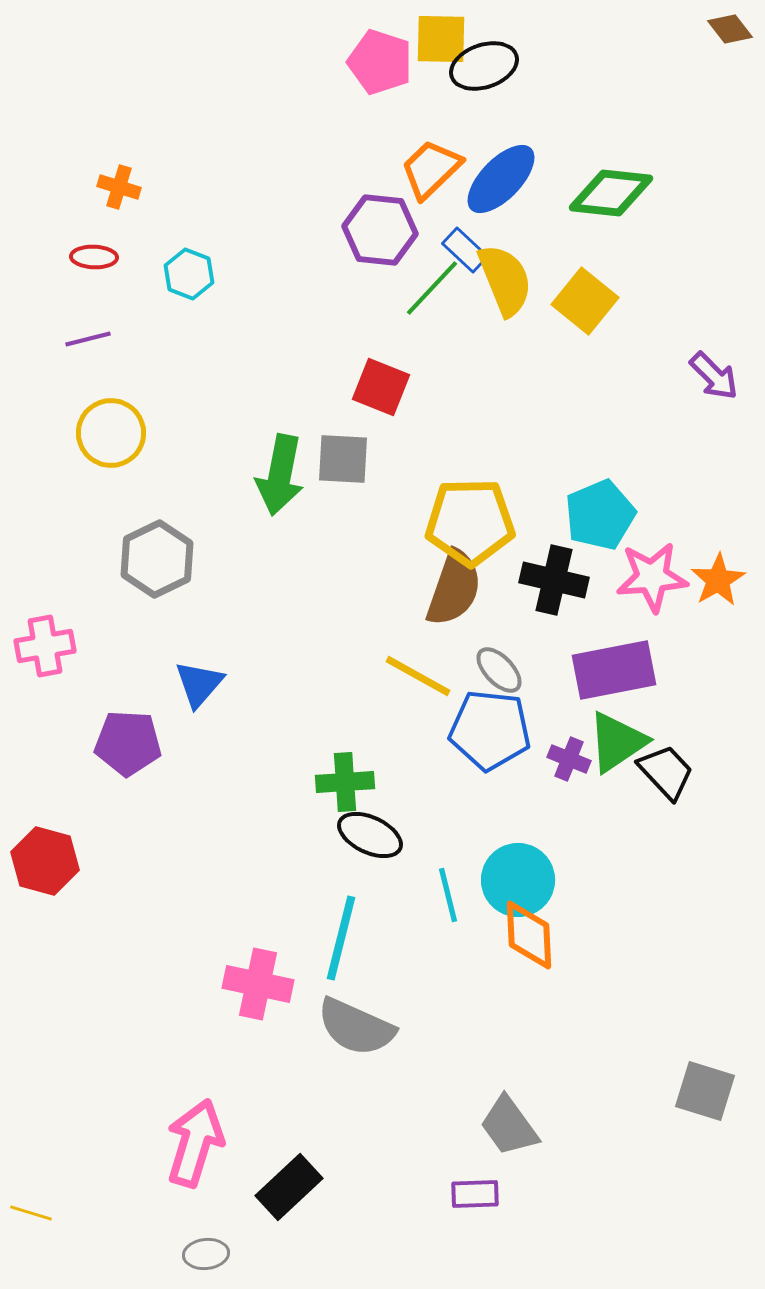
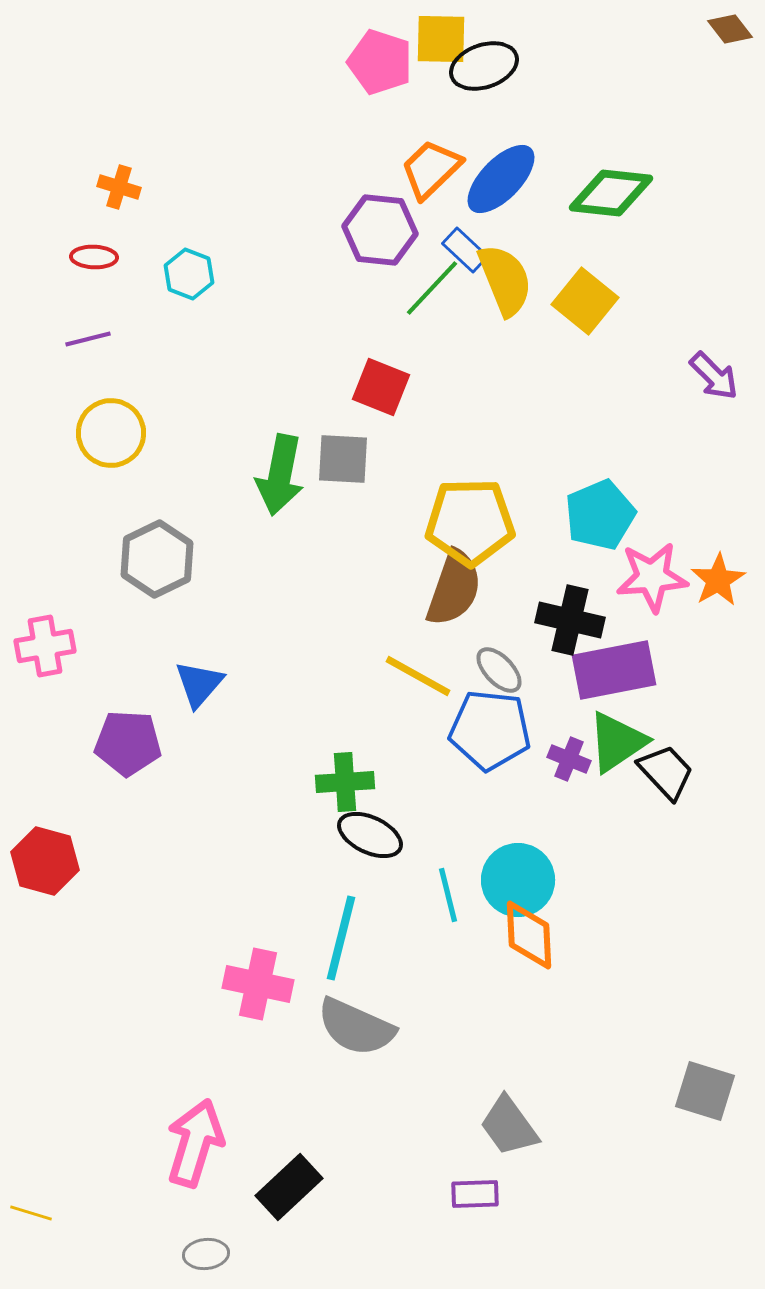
black cross at (554, 580): moved 16 px right, 40 px down
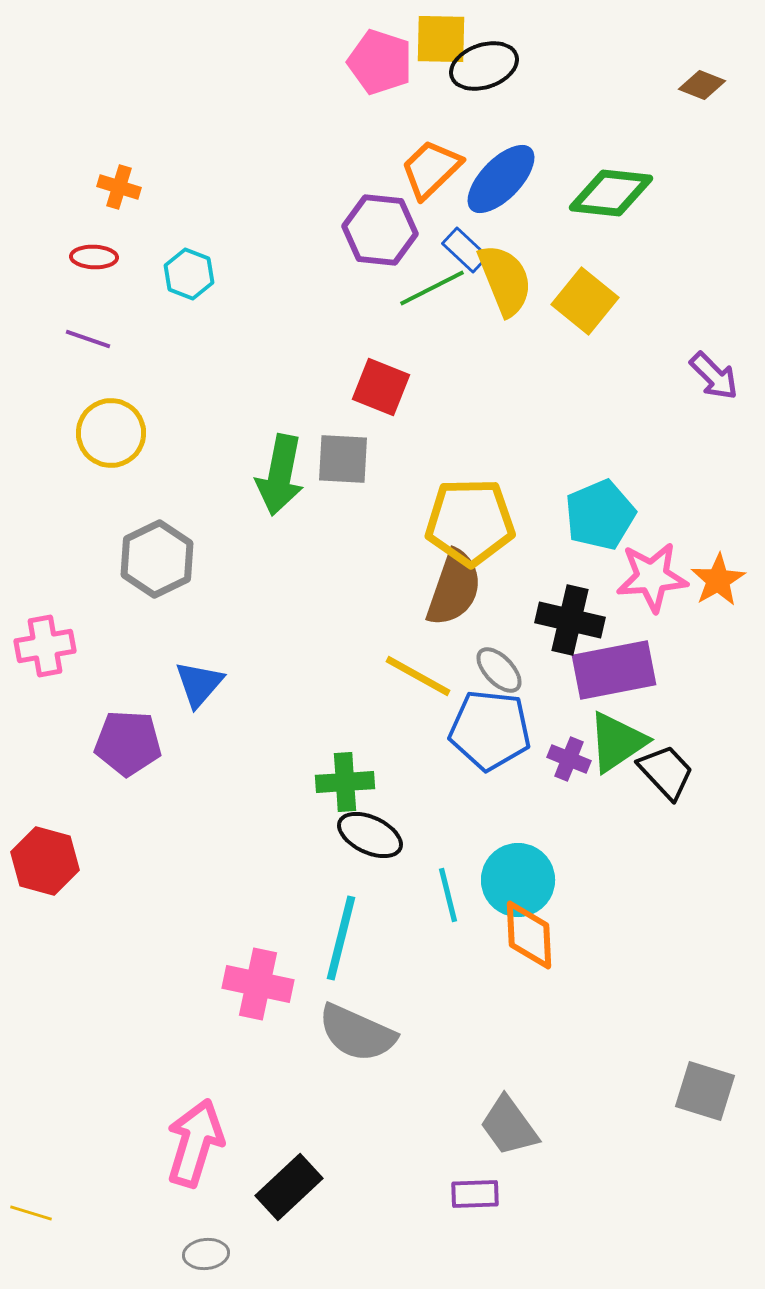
brown diamond at (730, 29): moved 28 px left, 56 px down; rotated 30 degrees counterclockwise
green line at (432, 288): rotated 20 degrees clockwise
purple line at (88, 339): rotated 33 degrees clockwise
gray semicircle at (356, 1027): moved 1 px right, 6 px down
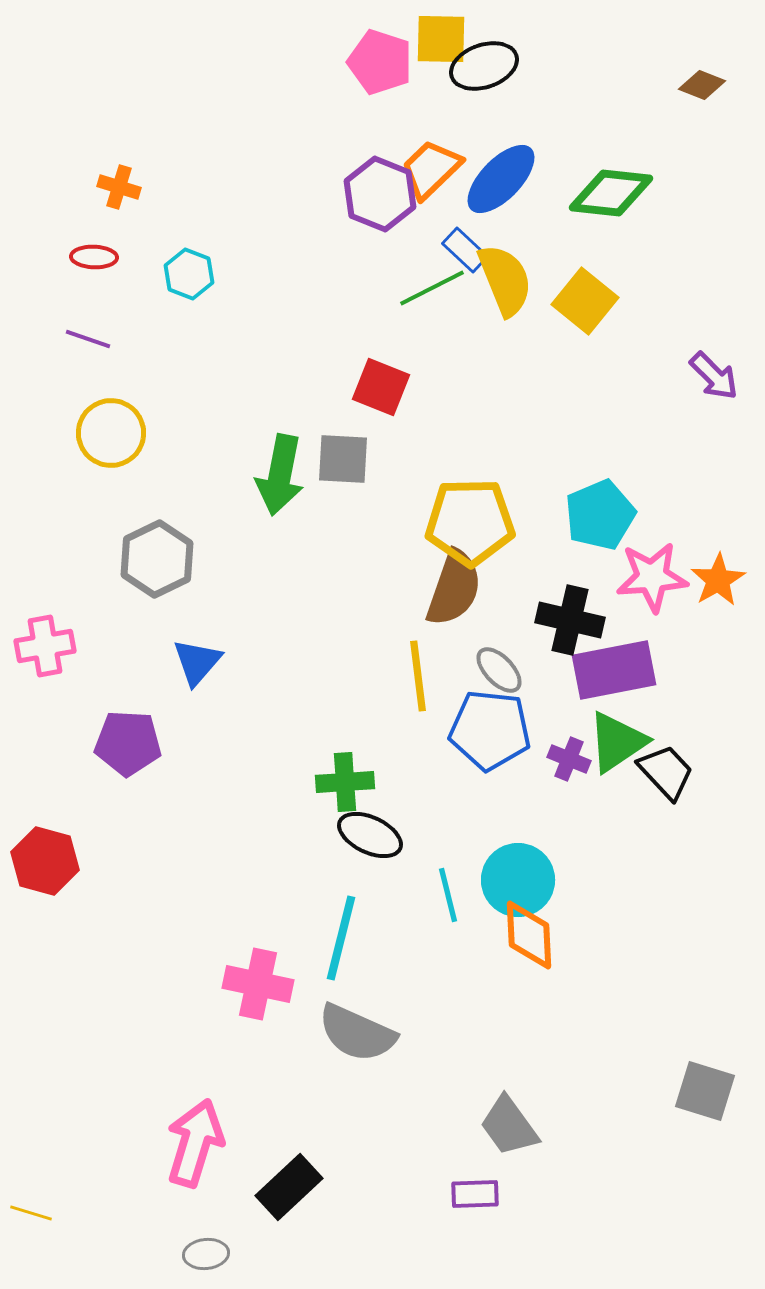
purple hexagon at (380, 230): moved 36 px up; rotated 16 degrees clockwise
yellow line at (418, 676): rotated 54 degrees clockwise
blue triangle at (199, 684): moved 2 px left, 22 px up
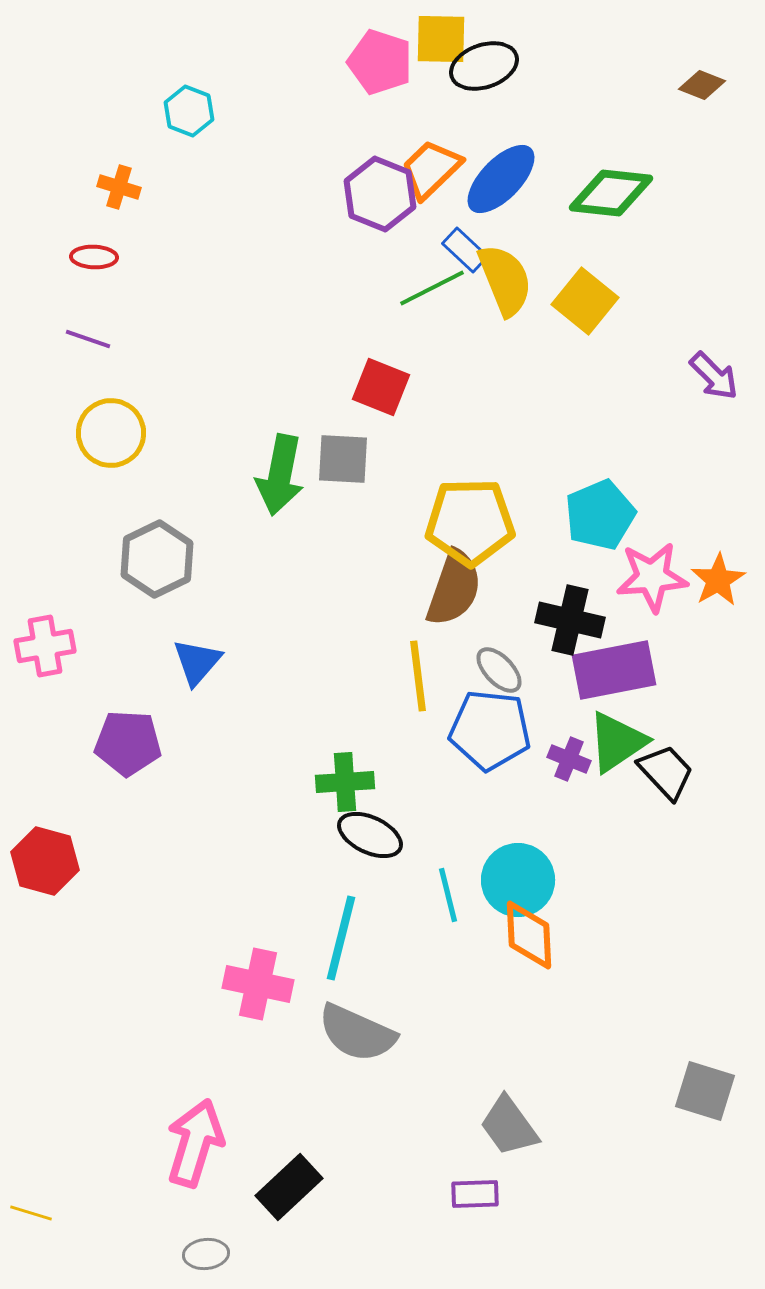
cyan hexagon at (189, 274): moved 163 px up
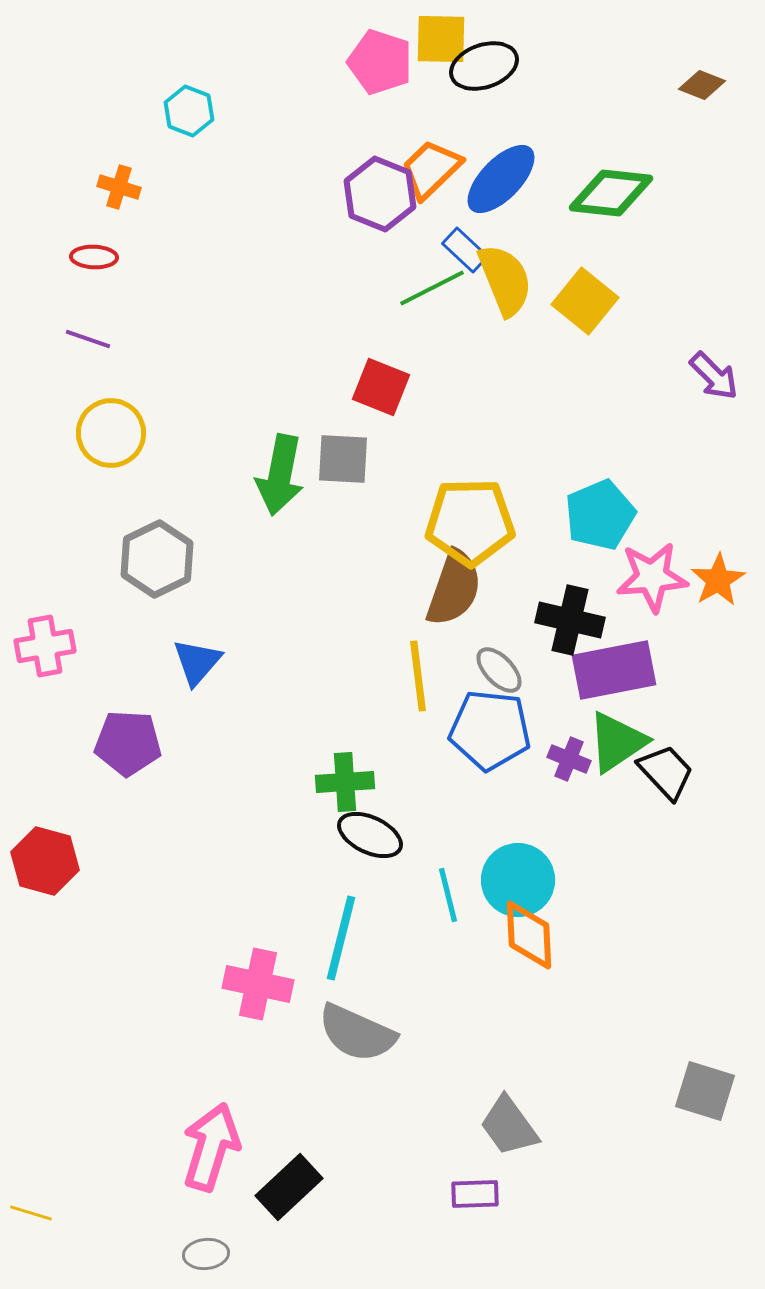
pink arrow at (195, 1143): moved 16 px right, 4 px down
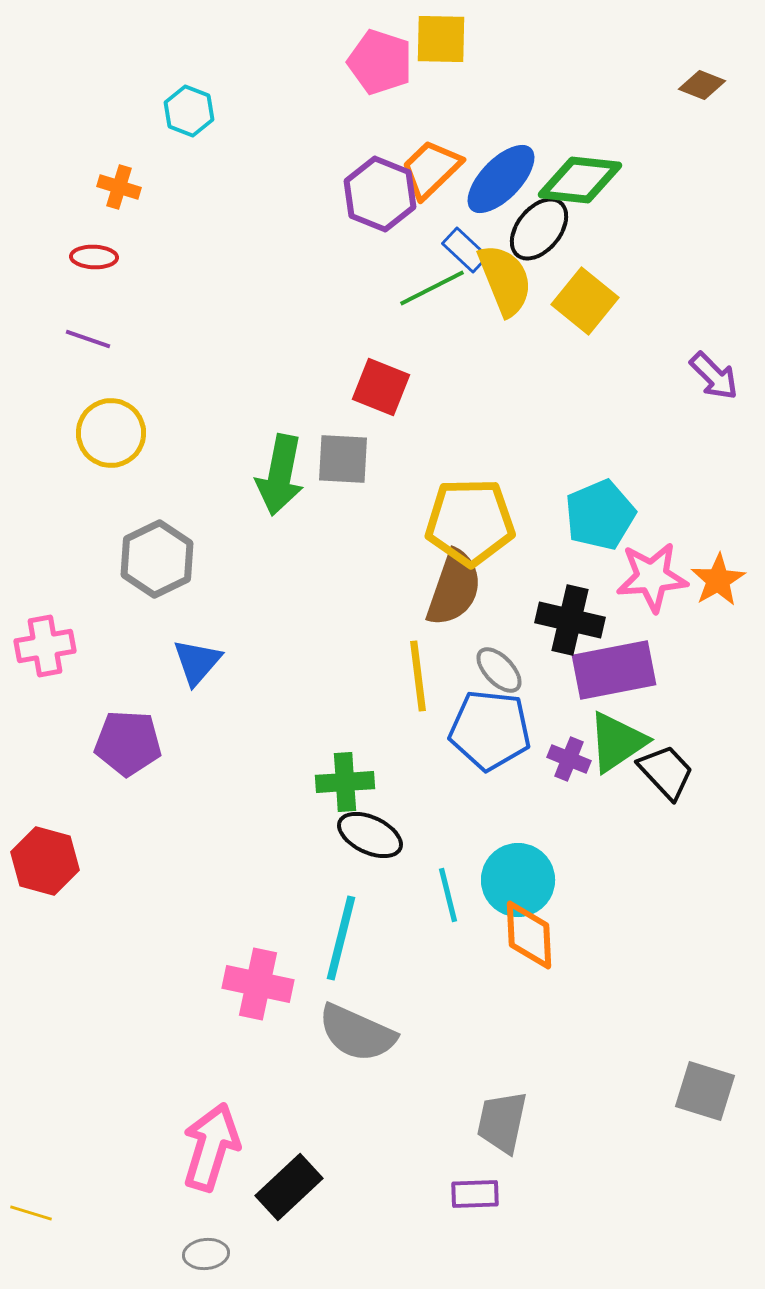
black ellipse at (484, 66): moved 55 px right, 163 px down; rotated 32 degrees counterclockwise
green diamond at (611, 193): moved 31 px left, 13 px up
gray trapezoid at (509, 1126): moved 7 px left, 4 px up; rotated 48 degrees clockwise
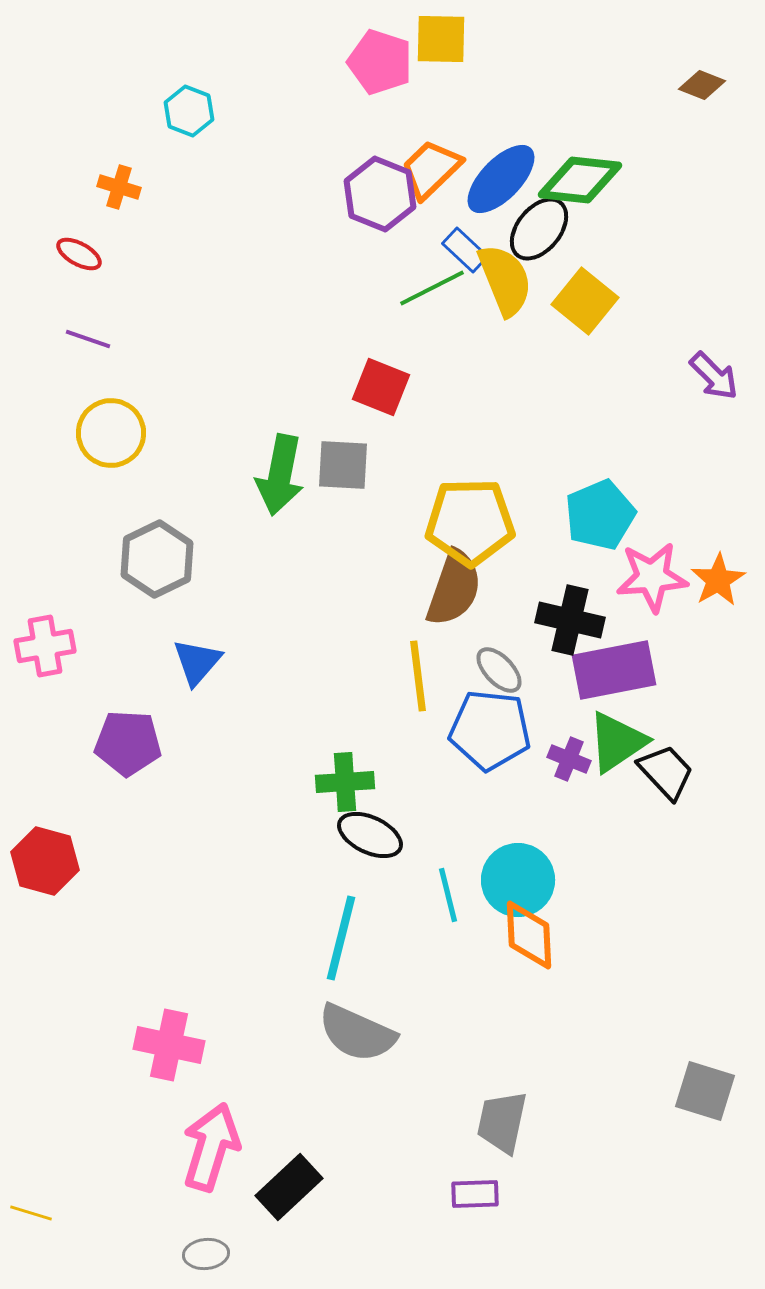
red ellipse at (94, 257): moved 15 px left, 3 px up; rotated 27 degrees clockwise
gray square at (343, 459): moved 6 px down
pink cross at (258, 984): moved 89 px left, 61 px down
